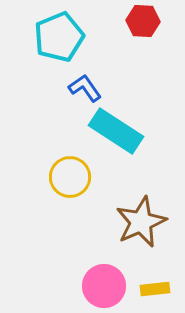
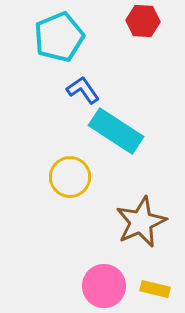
blue L-shape: moved 2 px left, 2 px down
yellow rectangle: rotated 20 degrees clockwise
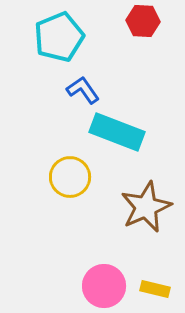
cyan rectangle: moved 1 px right, 1 px down; rotated 12 degrees counterclockwise
brown star: moved 5 px right, 15 px up
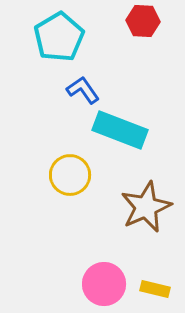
cyan pentagon: rotated 9 degrees counterclockwise
cyan rectangle: moved 3 px right, 2 px up
yellow circle: moved 2 px up
pink circle: moved 2 px up
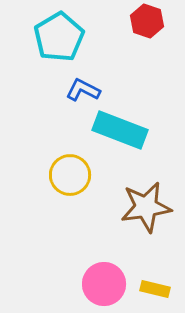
red hexagon: moved 4 px right; rotated 16 degrees clockwise
blue L-shape: rotated 28 degrees counterclockwise
brown star: rotated 15 degrees clockwise
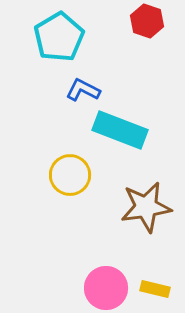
pink circle: moved 2 px right, 4 px down
